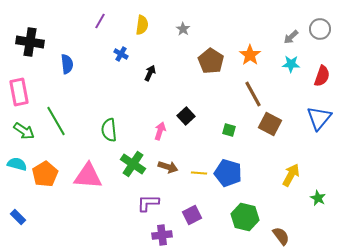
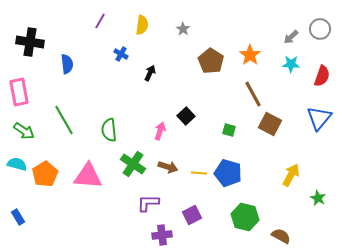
green line: moved 8 px right, 1 px up
blue rectangle: rotated 14 degrees clockwise
brown semicircle: rotated 24 degrees counterclockwise
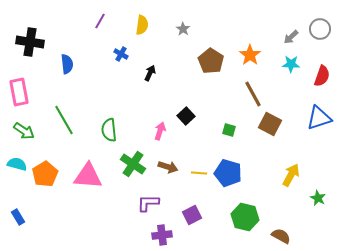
blue triangle: rotated 32 degrees clockwise
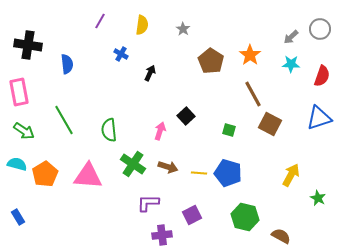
black cross: moved 2 px left, 3 px down
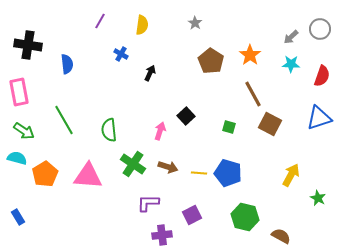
gray star: moved 12 px right, 6 px up
green square: moved 3 px up
cyan semicircle: moved 6 px up
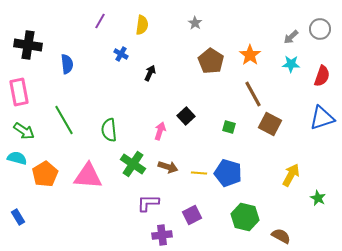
blue triangle: moved 3 px right
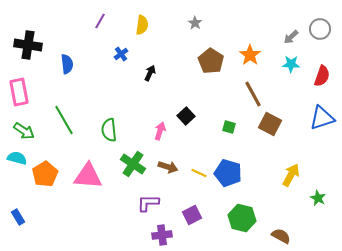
blue cross: rotated 24 degrees clockwise
yellow line: rotated 21 degrees clockwise
green hexagon: moved 3 px left, 1 px down
